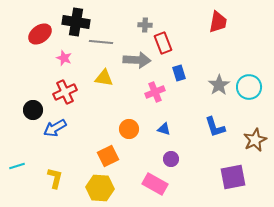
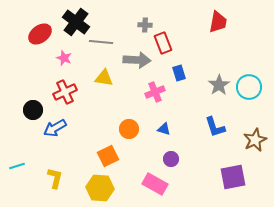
black cross: rotated 28 degrees clockwise
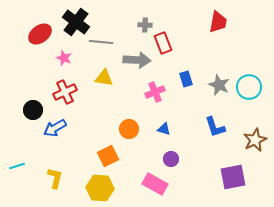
blue rectangle: moved 7 px right, 6 px down
gray star: rotated 15 degrees counterclockwise
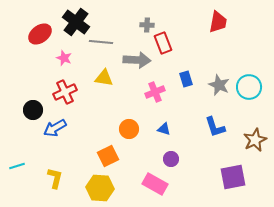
gray cross: moved 2 px right
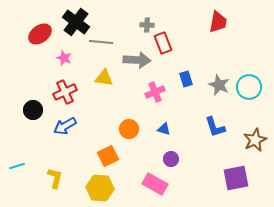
blue arrow: moved 10 px right, 2 px up
purple square: moved 3 px right, 1 px down
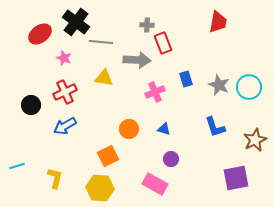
black circle: moved 2 px left, 5 px up
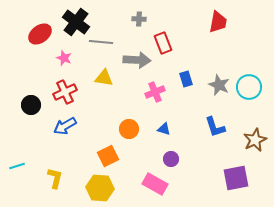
gray cross: moved 8 px left, 6 px up
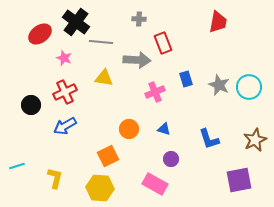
blue L-shape: moved 6 px left, 12 px down
purple square: moved 3 px right, 2 px down
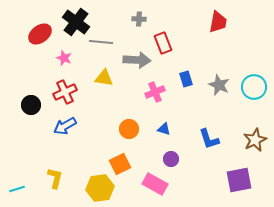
cyan circle: moved 5 px right
orange square: moved 12 px right, 8 px down
cyan line: moved 23 px down
yellow hexagon: rotated 12 degrees counterclockwise
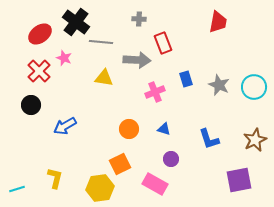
red cross: moved 26 px left, 21 px up; rotated 20 degrees counterclockwise
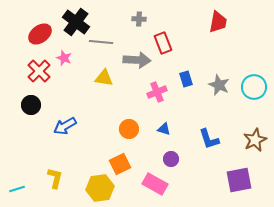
pink cross: moved 2 px right
